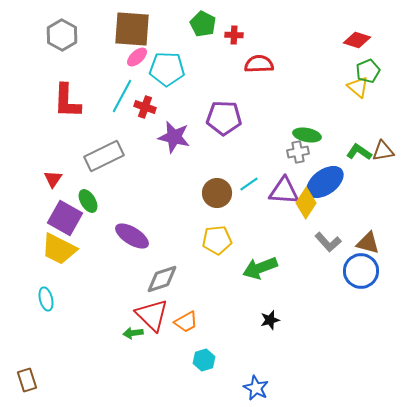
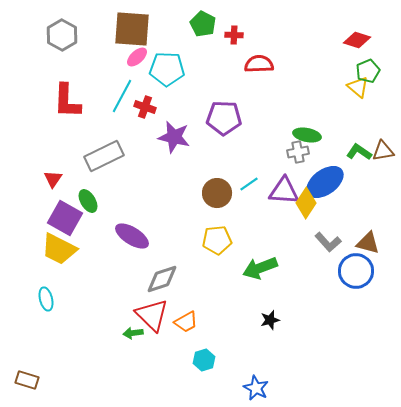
blue circle at (361, 271): moved 5 px left
brown rectangle at (27, 380): rotated 55 degrees counterclockwise
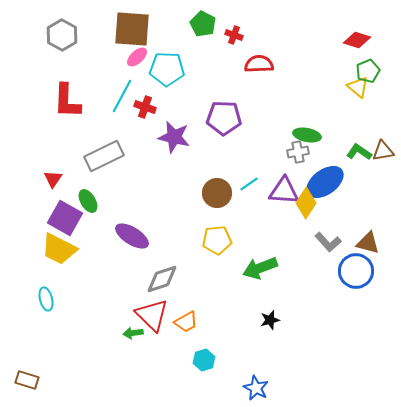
red cross at (234, 35): rotated 18 degrees clockwise
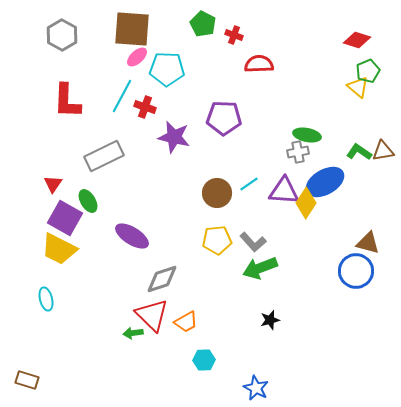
red triangle at (53, 179): moved 5 px down
blue ellipse at (325, 182): rotated 6 degrees clockwise
gray L-shape at (328, 242): moved 75 px left
cyan hexagon at (204, 360): rotated 15 degrees clockwise
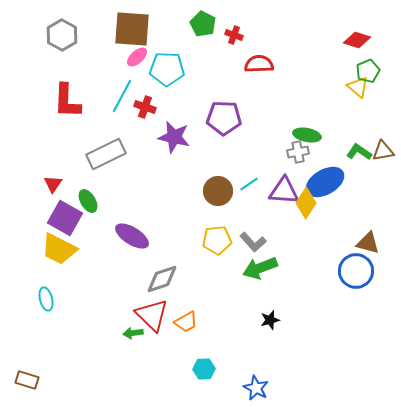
gray rectangle at (104, 156): moved 2 px right, 2 px up
brown circle at (217, 193): moved 1 px right, 2 px up
cyan hexagon at (204, 360): moved 9 px down
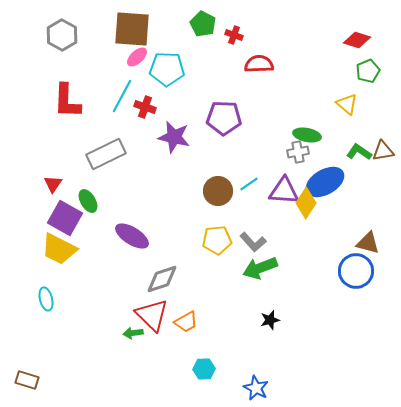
yellow triangle at (358, 87): moved 11 px left, 17 px down
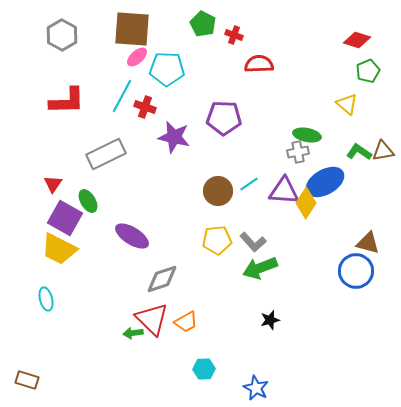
red L-shape at (67, 101): rotated 93 degrees counterclockwise
red triangle at (152, 315): moved 4 px down
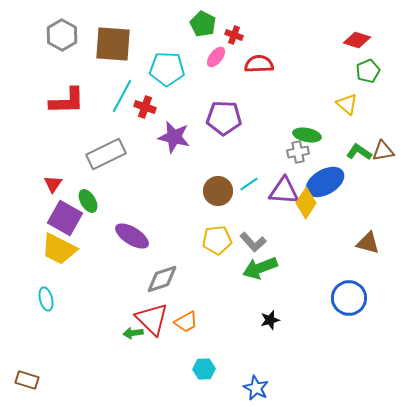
brown square at (132, 29): moved 19 px left, 15 px down
pink ellipse at (137, 57): moved 79 px right; rotated 10 degrees counterclockwise
blue circle at (356, 271): moved 7 px left, 27 px down
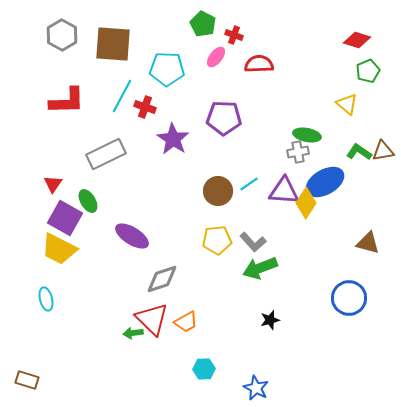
purple star at (174, 137): moved 1 px left, 2 px down; rotated 20 degrees clockwise
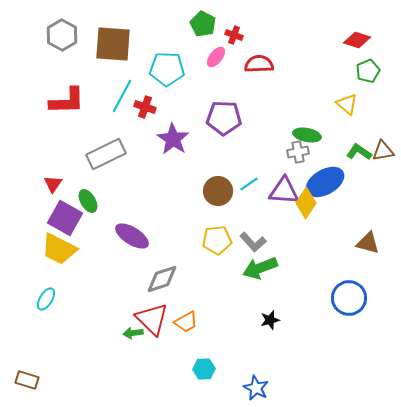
cyan ellipse at (46, 299): rotated 45 degrees clockwise
